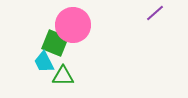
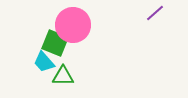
cyan trapezoid: rotated 15 degrees counterclockwise
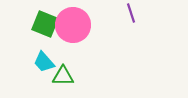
purple line: moved 24 px left; rotated 66 degrees counterclockwise
green square: moved 10 px left, 19 px up
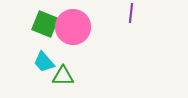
purple line: rotated 24 degrees clockwise
pink circle: moved 2 px down
